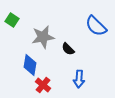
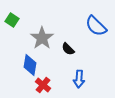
gray star: moved 1 px left, 1 px down; rotated 25 degrees counterclockwise
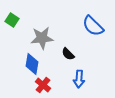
blue semicircle: moved 3 px left
gray star: rotated 30 degrees clockwise
black semicircle: moved 5 px down
blue diamond: moved 2 px right, 1 px up
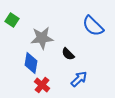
blue diamond: moved 1 px left, 1 px up
blue arrow: rotated 138 degrees counterclockwise
red cross: moved 1 px left
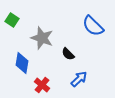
gray star: rotated 25 degrees clockwise
blue diamond: moved 9 px left
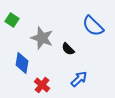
black semicircle: moved 5 px up
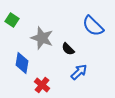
blue arrow: moved 7 px up
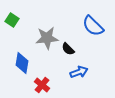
gray star: moved 5 px right; rotated 25 degrees counterclockwise
blue arrow: rotated 24 degrees clockwise
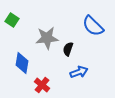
black semicircle: rotated 64 degrees clockwise
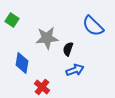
blue arrow: moved 4 px left, 2 px up
red cross: moved 2 px down
